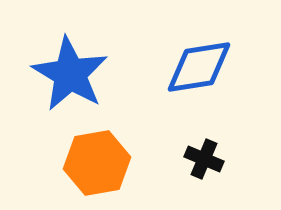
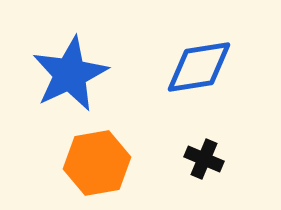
blue star: rotated 16 degrees clockwise
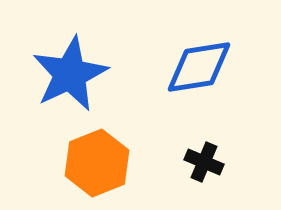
black cross: moved 3 px down
orange hexagon: rotated 12 degrees counterclockwise
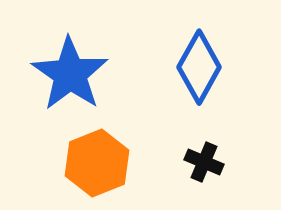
blue diamond: rotated 52 degrees counterclockwise
blue star: rotated 12 degrees counterclockwise
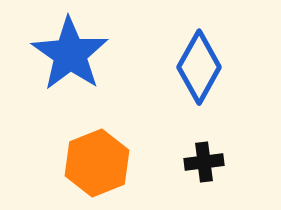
blue star: moved 20 px up
black cross: rotated 30 degrees counterclockwise
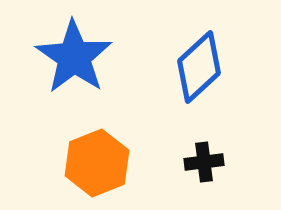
blue star: moved 4 px right, 3 px down
blue diamond: rotated 18 degrees clockwise
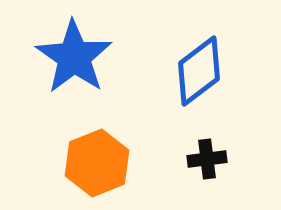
blue diamond: moved 4 px down; rotated 6 degrees clockwise
black cross: moved 3 px right, 3 px up
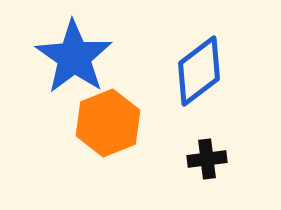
orange hexagon: moved 11 px right, 40 px up
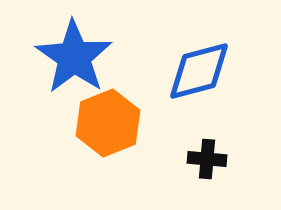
blue diamond: rotated 22 degrees clockwise
black cross: rotated 12 degrees clockwise
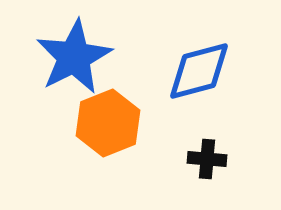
blue star: rotated 10 degrees clockwise
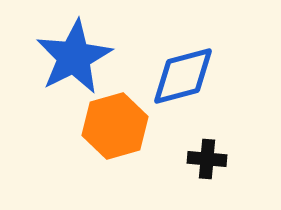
blue diamond: moved 16 px left, 5 px down
orange hexagon: moved 7 px right, 3 px down; rotated 6 degrees clockwise
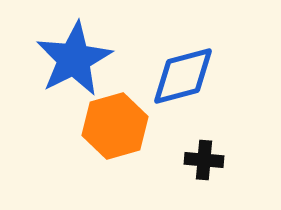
blue star: moved 2 px down
black cross: moved 3 px left, 1 px down
